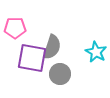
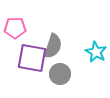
gray semicircle: moved 1 px right, 1 px up
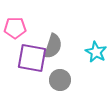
gray circle: moved 6 px down
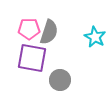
pink pentagon: moved 14 px right, 1 px down
gray semicircle: moved 4 px left, 14 px up
cyan star: moved 1 px left, 15 px up
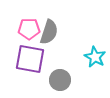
cyan star: moved 20 px down
purple square: moved 2 px left, 1 px down
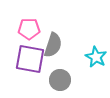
gray semicircle: moved 4 px right, 13 px down
cyan star: moved 1 px right
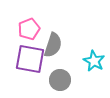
pink pentagon: rotated 20 degrees counterclockwise
cyan star: moved 2 px left, 4 px down
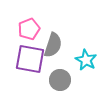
cyan star: moved 8 px left, 1 px up
